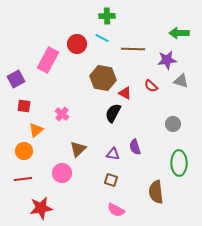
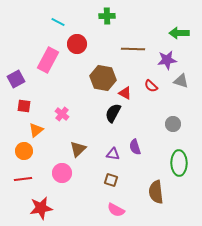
cyan line: moved 44 px left, 16 px up
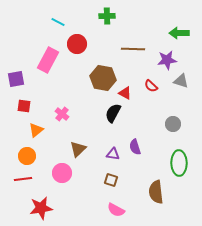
purple square: rotated 18 degrees clockwise
orange circle: moved 3 px right, 5 px down
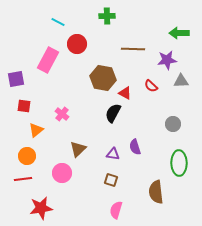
gray triangle: rotated 21 degrees counterclockwise
pink semicircle: rotated 78 degrees clockwise
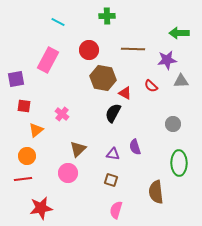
red circle: moved 12 px right, 6 px down
pink circle: moved 6 px right
